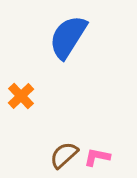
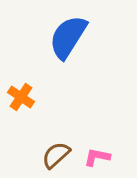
orange cross: moved 1 px down; rotated 12 degrees counterclockwise
brown semicircle: moved 8 px left
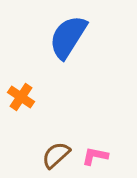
pink L-shape: moved 2 px left, 1 px up
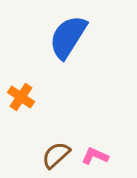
pink L-shape: rotated 12 degrees clockwise
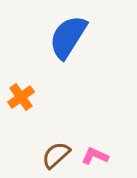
orange cross: rotated 20 degrees clockwise
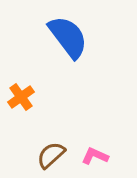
blue semicircle: rotated 111 degrees clockwise
brown semicircle: moved 5 px left
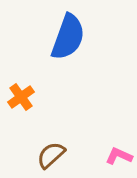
blue semicircle: rotated 57 degrees clockwise
pink L-shape: moved 24 px right
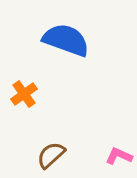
blue semicircle: moved 2 px left, 3 px down; rotated 90 degrees counterclockwise
orange cross: moved 3 px right, 3 px up
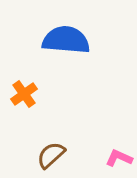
blue semicircle: rotated 15 degrees counterclockwise
pink L-shape: moved 2 px down
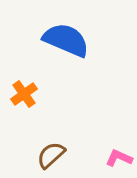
blue semicircle: rotated 18 degrees clockwise
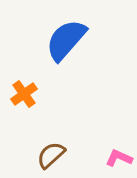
blue semicircle: rotated 72 degrees counterclockwise
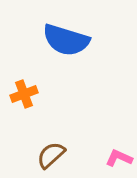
blue semicircle: rotated 114 degrees counterclockwise
orange cross: rotated 16 degrees clockwise
